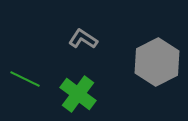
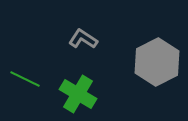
green cross: rotated 6 degrees counterclockwise
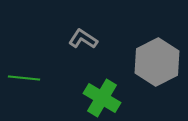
green line: moved 1 px left, 1 px up; rotated 20 degrees counterclockwise
green cross: moved 24 px right, 4 px down
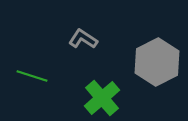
green line: moved 8 px right, 2 px up; rotated 12 degrees clockwise
green cross: rotated 18 degrees clockwise
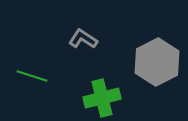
green cross: rotated 27 degrees clockwise
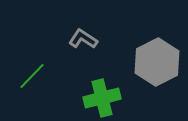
green line: rotated 64 degrees counterclockwise
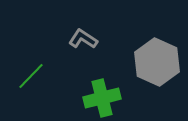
gray hexagon: rotated 9 degrees counterclockwise
green line: moved 1 px left
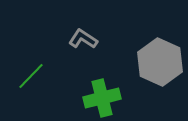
gray hexagon: moved 3 px right
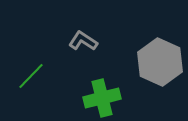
gray L-shape: moved 2 px down
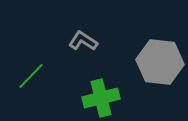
gray hexagon: rotated 18 degrees counterclockwise
green cross: moved 1 px left
